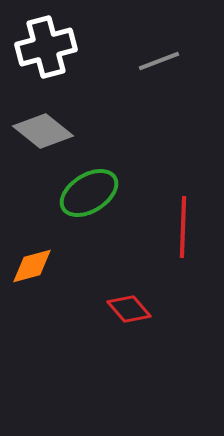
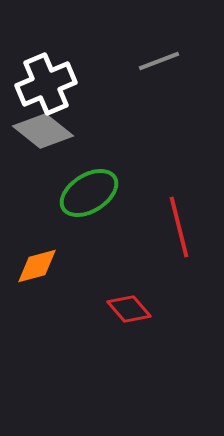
white cross: moved 37 px down; rotated 8 degrees counterclockwise
red line: moved 4 px left; rotated 16 degrees counterclockwise
orange diamond: moved 5 px right
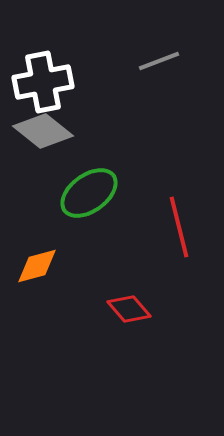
white cross: moved 3 px left, 2 px up; rotated 12 degrees clockwise
green ellipse: rotated 4 degrees counterclockwise
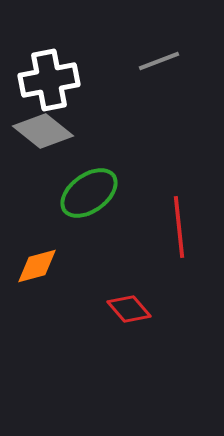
white cross: moved 6 px right, 2 px up
red line: rotated 8 degrees clockwise
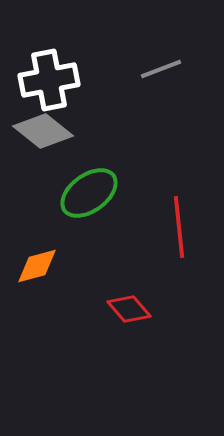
gray line: moved 2 px right, 8 px down
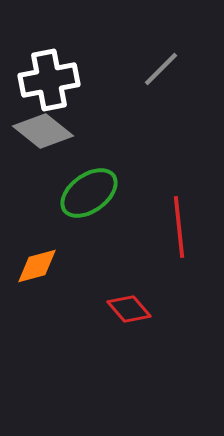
gray line: rotated 24 degrees counterclockwise
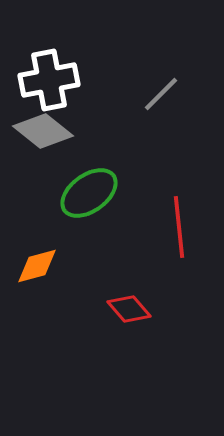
gray line: moved 25 px down
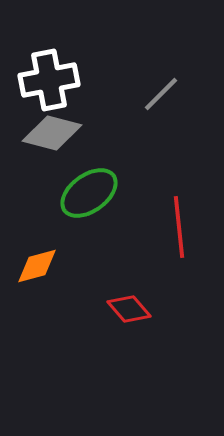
gray diamond: moved 9 px right, 2 px down; rotated 24 degrees counterclockwise
